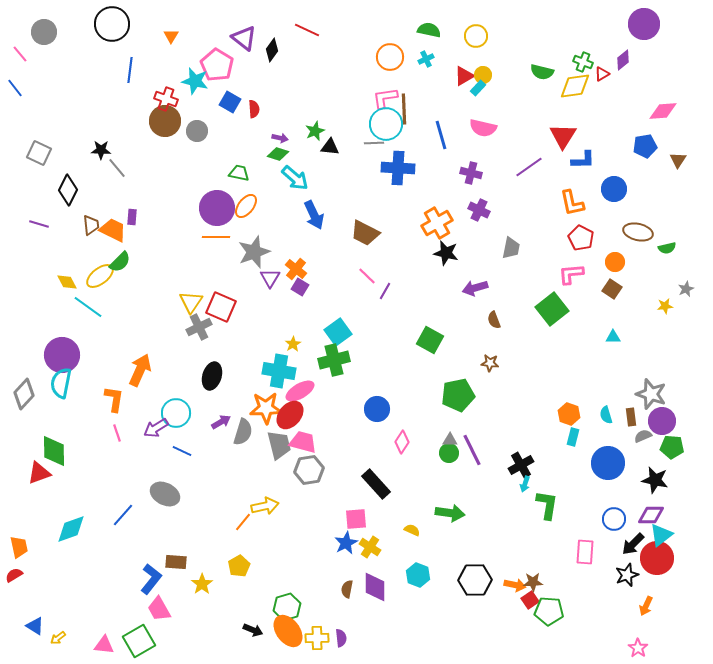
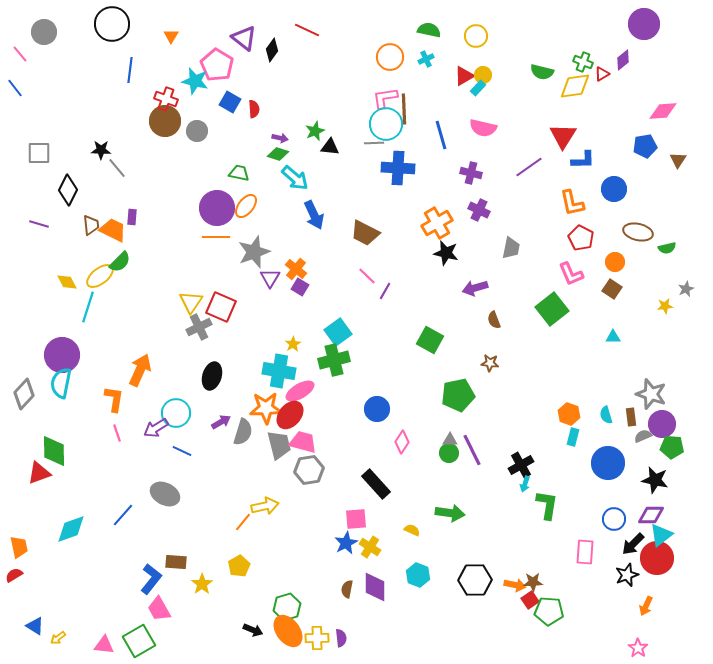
gray square at (39, 153): rotated 25 degrees counterclockwise
pink L-shape at (571, 274): rotated 108 degrees counterclockwise
cyan line at (88, 307): rotated 72 degrees clockwise
purple circle at (662, 421): moved 3 px down
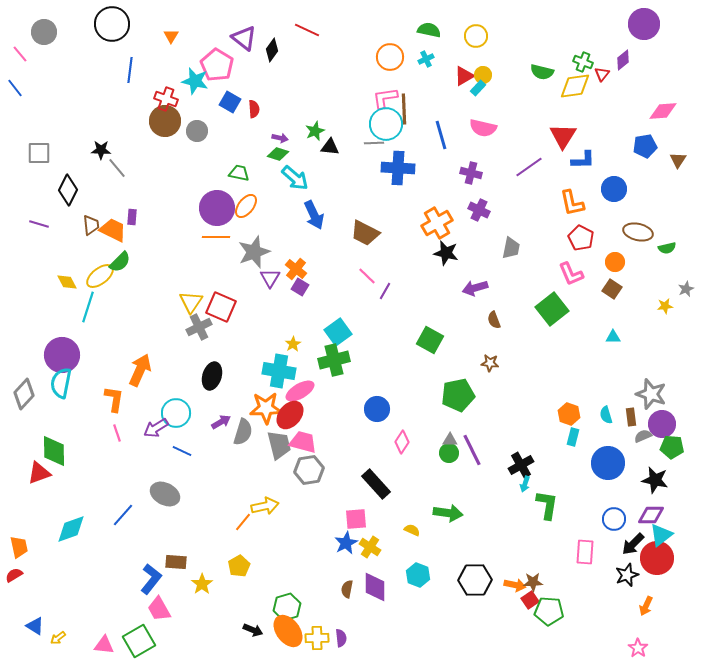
red triangle at (602, 74): rotated 21 degrees counterclockwise
green arrow at (450, 513): moved 2 px left
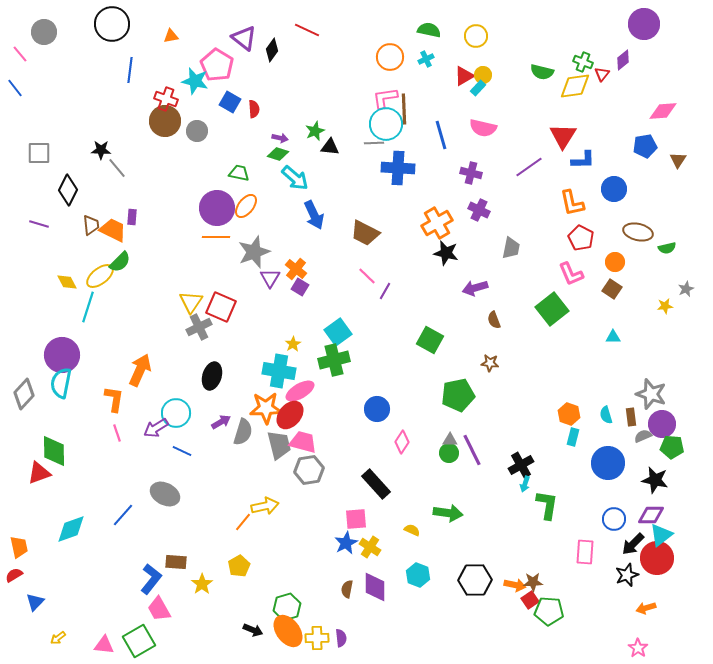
orange triangle at (171, 36): rotated 49 degrees clockwise
orange arrow at (646, 606): moved 2 px down; rotated 48 degrees clockwise
blue triangle at (35, 626): moved 24 px up; rotated 42 degrees clockwise
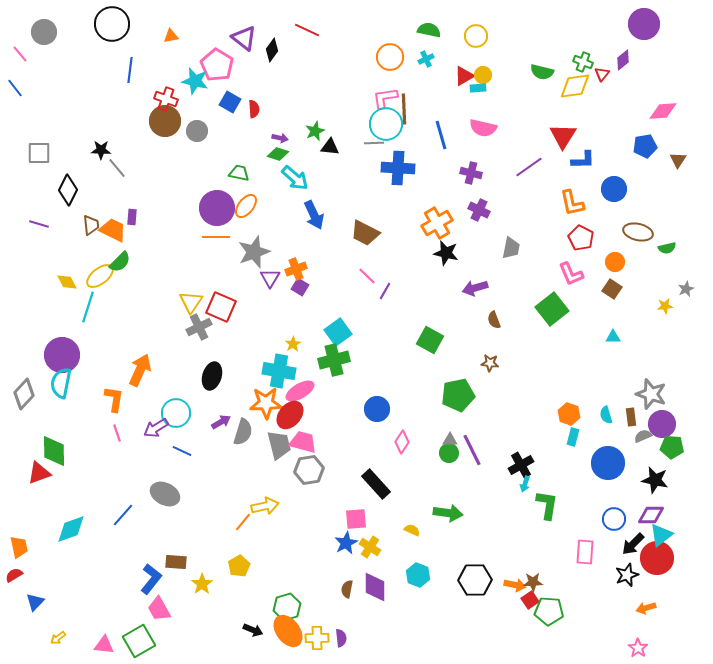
cyan rectangle at (478, 88): rotated 42 degrees clockwise
orange cross at (296, 269): rotated 30 degrees clockwise
orange star at (266, 408): moved 5 px up
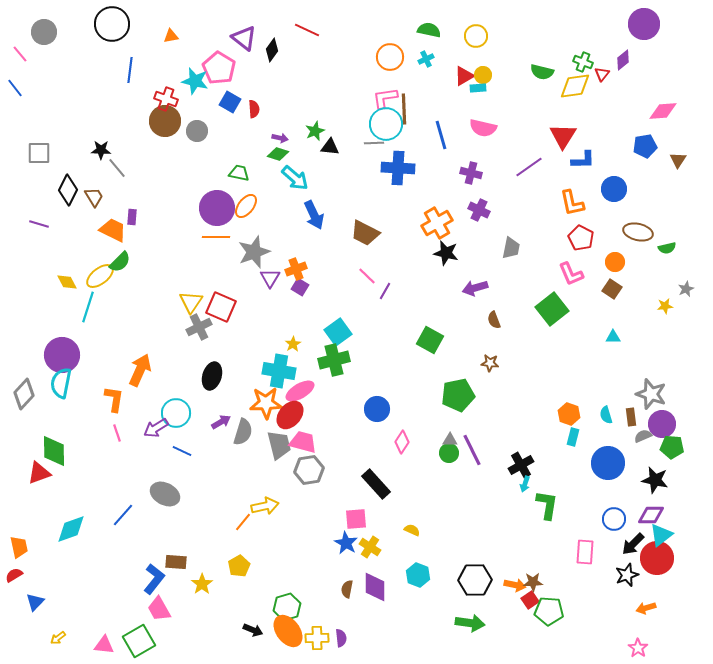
pink pentagon at (217, 65): moved 2 px right, 3 px down
brown trapezoid at (91, 225): moved 3 px right, 28 px up; rotated 25 degrees counterclockwise
green arrow at (448, 513): moved 22 px right, 110 px down
blue star at (346, 543): rotated 15 degrees counterclockwise
blue L-shape at (151, 579): moved 3 px right
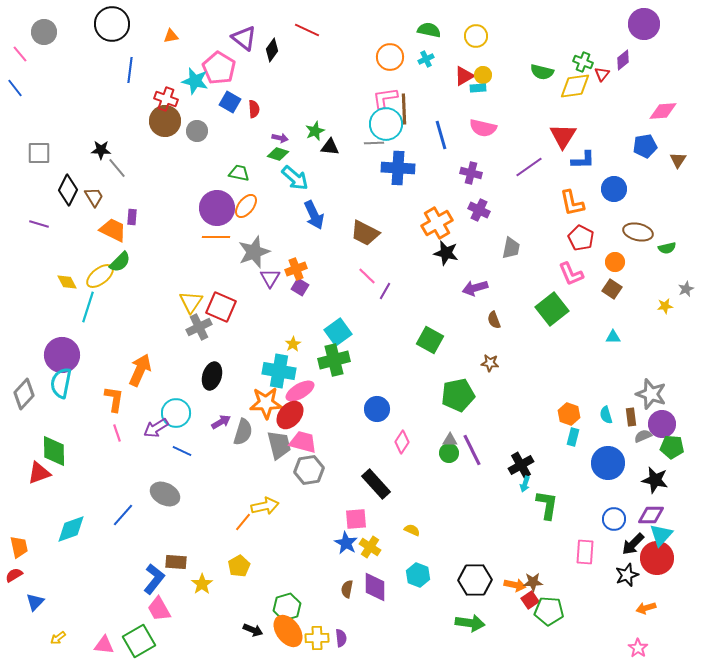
cyan triangle at (661, 535): rotated 10 degrees counterclockwise
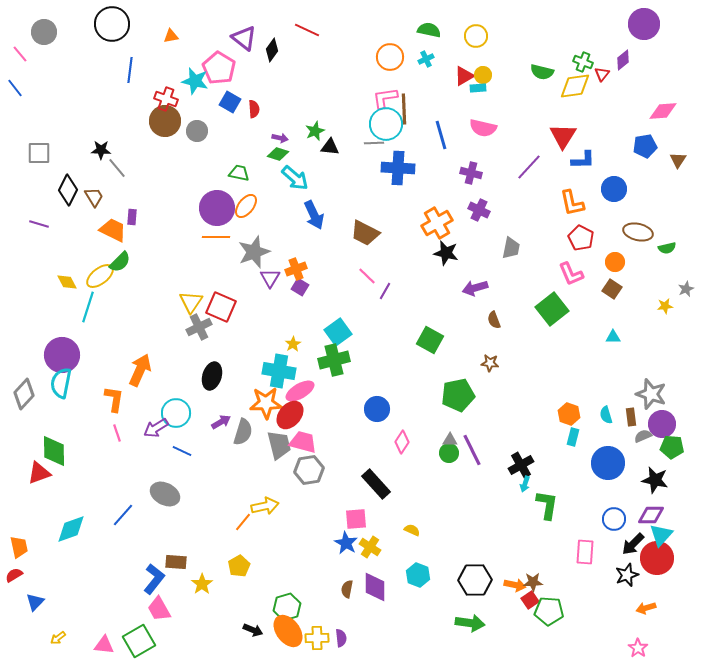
purple line at (529, 167): rotated 12 degrees counterclockwise
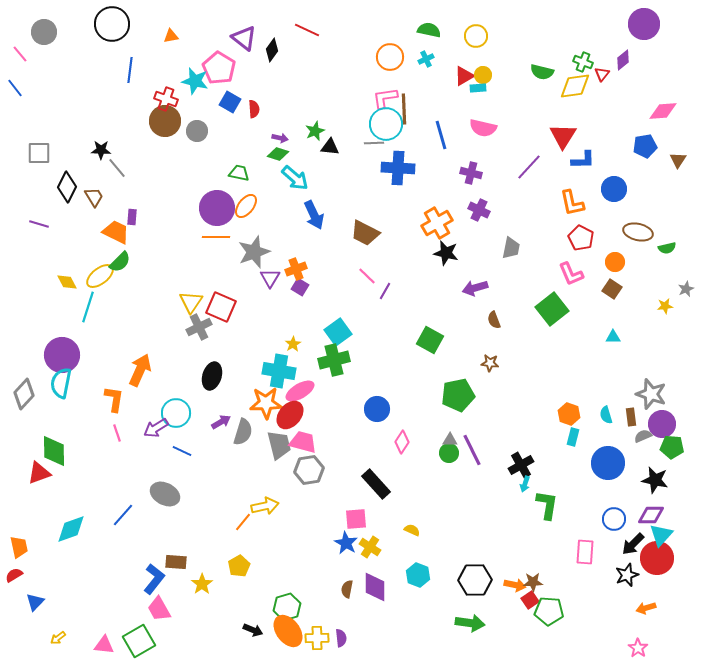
black diamond at (68, 190): moved 1 px left, 3 px up
orange trapezoid at (113, 230): moved 3 px right, 2 px down
